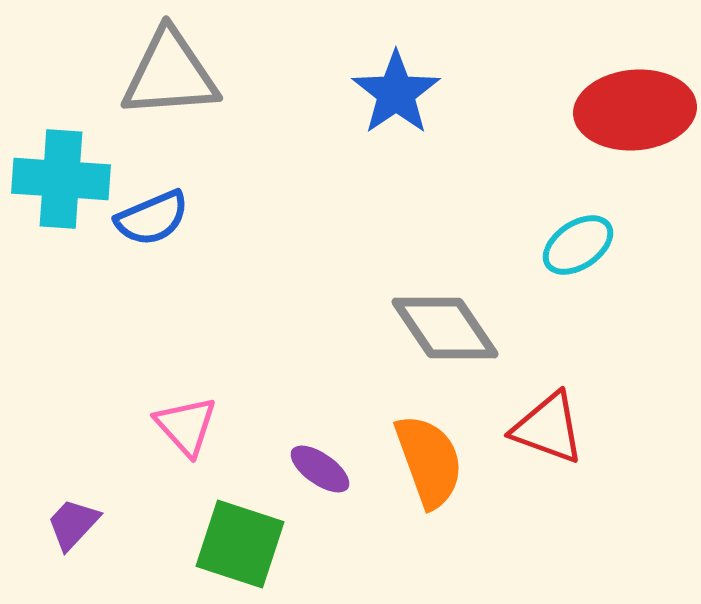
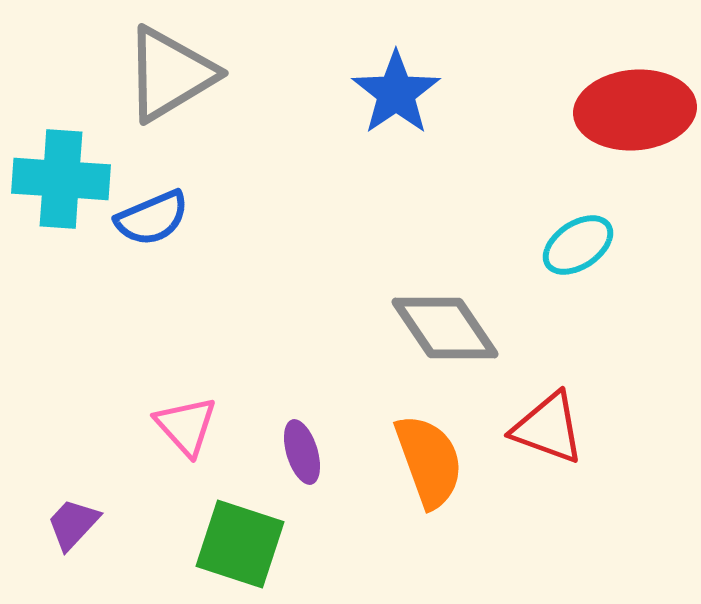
gray triangle: rotated 27 degrees counterclockwise
purple ellipse: moved 18 px left, 17 px up; rotated 38 degrees clockwise
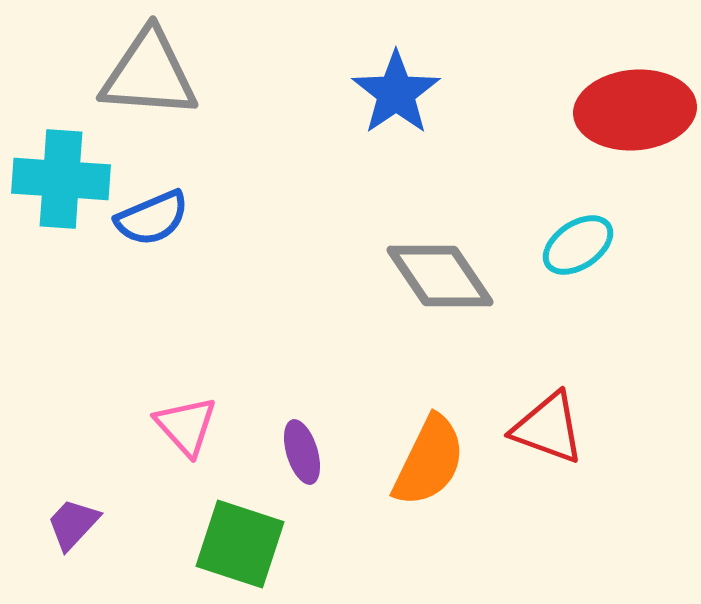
gray triangle: moved 21 px left; rotated 35 degrees clockwise
gray diamond: moved 5 px left, 52 px up
orange semicircle: rotated 46 degrees clockwise
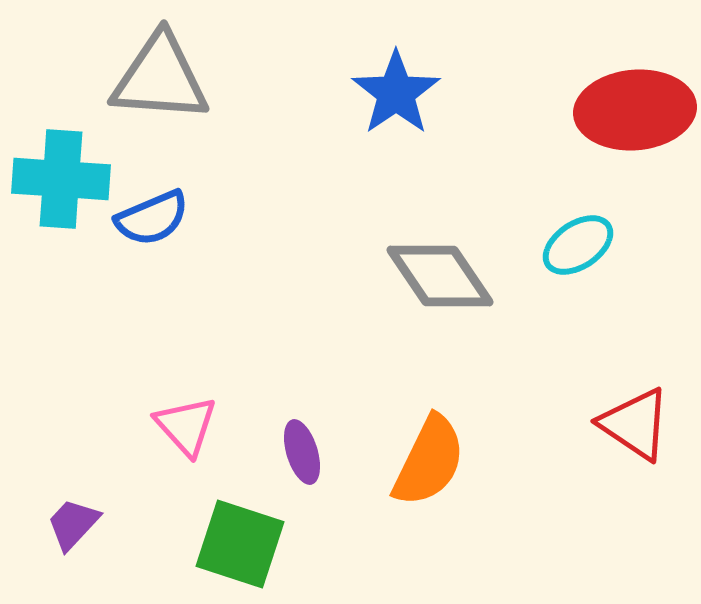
gray triangle: moved 11 px right, 4 px down
red triangle: moved 87 px right, 4 px up; rotated 14 degrees clockwise
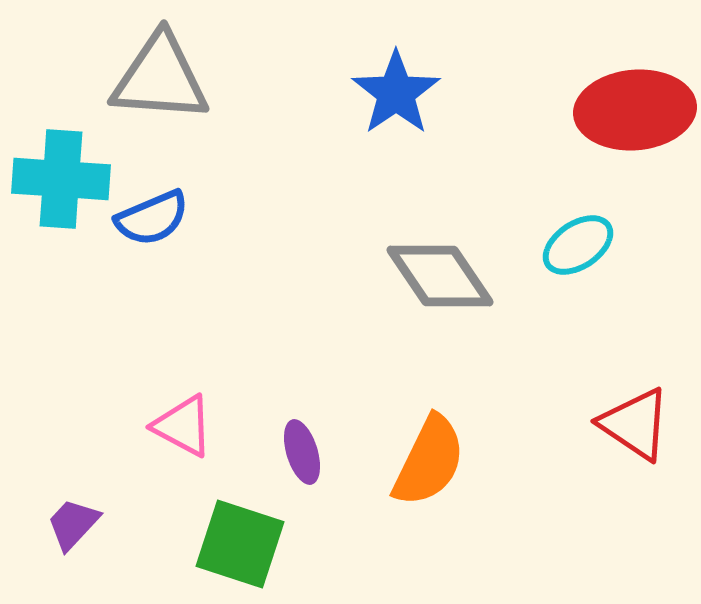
pink triangle: moved 3 px left; rotated 20 degrees counterclockwise
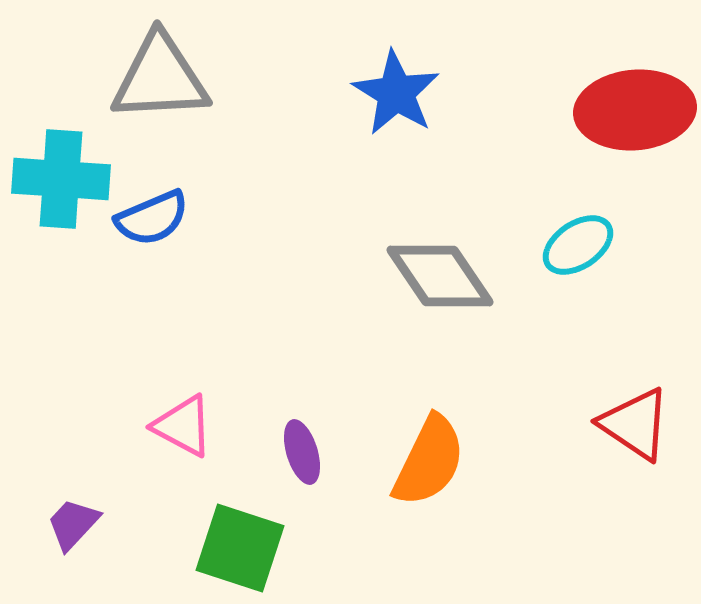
gray triangle: rotated 7 degrees counterclockwise
blue star: rotated 6 degrees counterclockwise
green square: moved 4 px down
